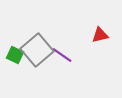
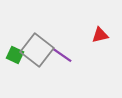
gray square: rotated 12 degrees counterclockwise
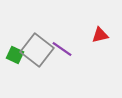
purple line: moved 6 px up
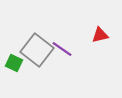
green square: moved 1 px left, 8 px down
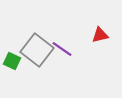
green square: moved 2 px left, 2 px up
